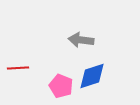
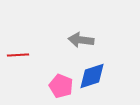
red line: moved 13 px up
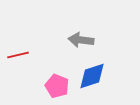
red line: rotated 10 degrees counterclockwise
pink pentagon: moved 4 px left
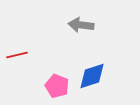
gray arrow: moved 15 px up
red line: moved 1 px left
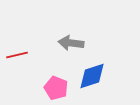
gray arrow: moved 10 px left, 18 px down
pink pentagon: moved 1 px left, 2 px down
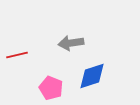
gray arrow: rotated 15 degrees counterclockwise
pink pentagon: moved 5 px left
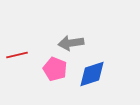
blue diamond: moved 2 px up
pink pentagon: moved 4 px right, 19 px up
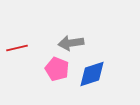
red line: moved 7 px up
pink pentagon: moved 2 px right
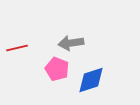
blue diamond: moved 1 px left, 6 px down
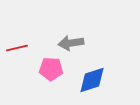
pink pentagon: moved 6 px left; rotated 20 degrees counterclockwise
blue diamond: moved 1 px right
